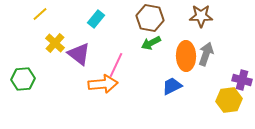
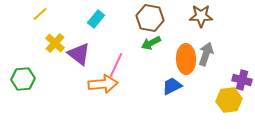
orange ellipse: moved 3 px down
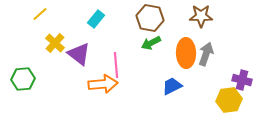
orange ellipse: moved 6 px up
pink line: rotated 30 degrees counterclockwise
